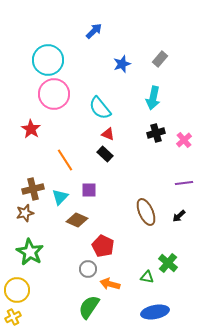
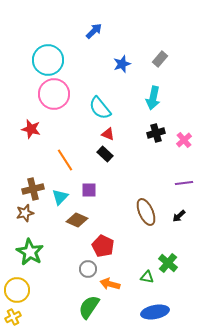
red star: rotated 18 degrees counterclockwise
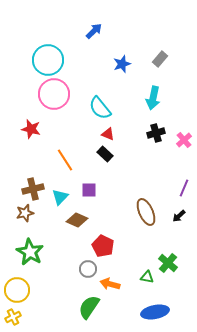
purple line: moved 5 px down; rotated 60 degrees counterclockwise
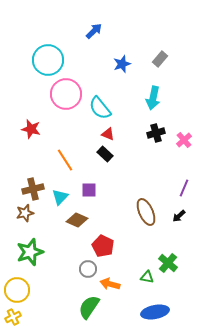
pink circle: moved 12 px right
green star: rotated 24 degrees clockwise
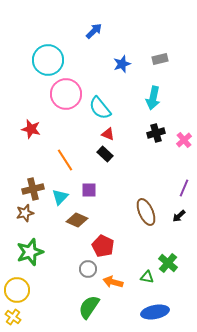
gray rectangle: rotated 35 degrees clockwise
orange arrow: moved 3 px right, 2 px up
yellow cross: rotated 28 degrees counterclockwise
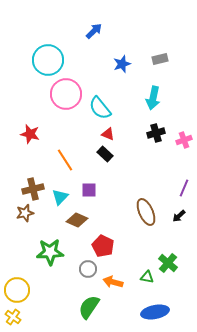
red star: moved 1 px left, 5 px down
pink cross: rotated 21 degrees clockwise
green star: moved 20 px right; rotated 16 degrees clockwise
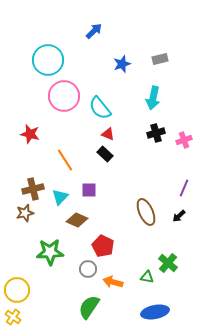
pink circle: moved 2 px left, 2 px down
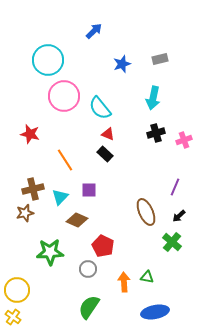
purple line: moved 9 px left, 1 px up
green cross: moved 4 px right, 21 px up
orange arrow: moved 11 px right; rotated 72 degrees clockwise
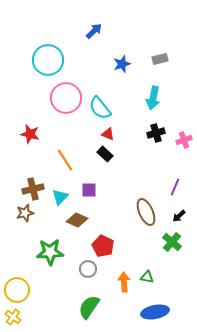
pink circle: moved 2 px right, 2 px down
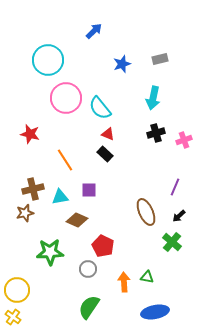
cyan triangle: rotated 36 degrees clockwise
